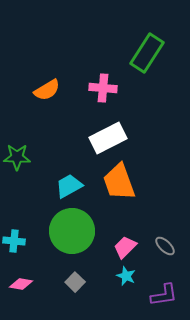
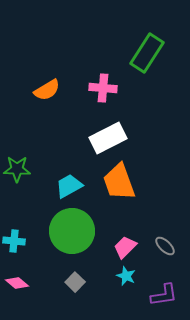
green star: moved 12 px down
pink diamond: moved 4 px left, 1 px up; rotated 30 degrees clockwise
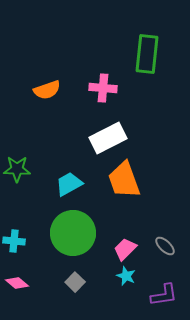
green rectangle: moved 1 px down; rotated 27 degrees counterclockwise
orange semicircle: rotated 12 degrees clockwise
orange trapezoid: moved 5 px right, 2 px up
cyan trapezoid: moved 2 px up
green circle: moved 1 px right, 2 px down
pink trapezoid: moved 2 px down
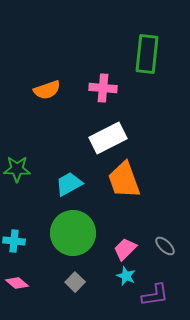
purple L-shape: moved 9 px left
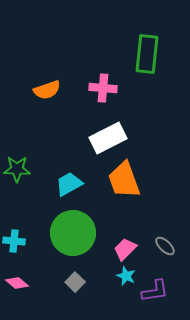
purple L-shape: moved 4 px up
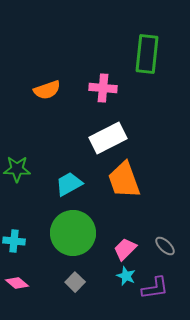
purple L-shape: moved 3 px up
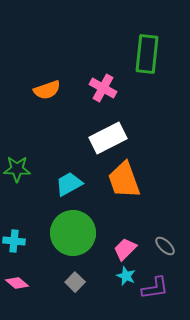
pink cross: rotated 24 degrees clockwise
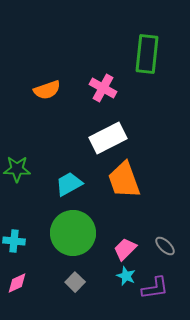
pink diamond: rotated 65 degrees counterclockwise
